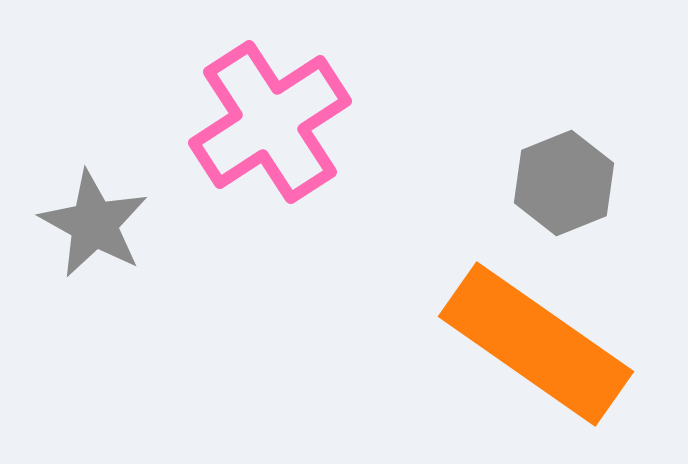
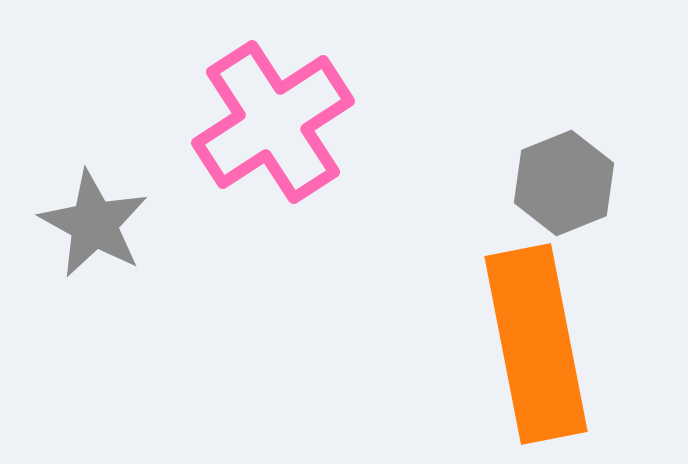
pink cross: moved 3 px right
orange rectangle: rotated 44 degrees clockwise
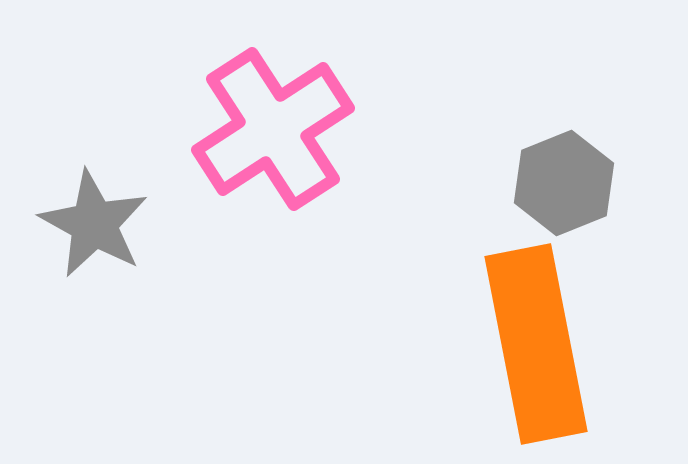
pink cross: moved 7 px down
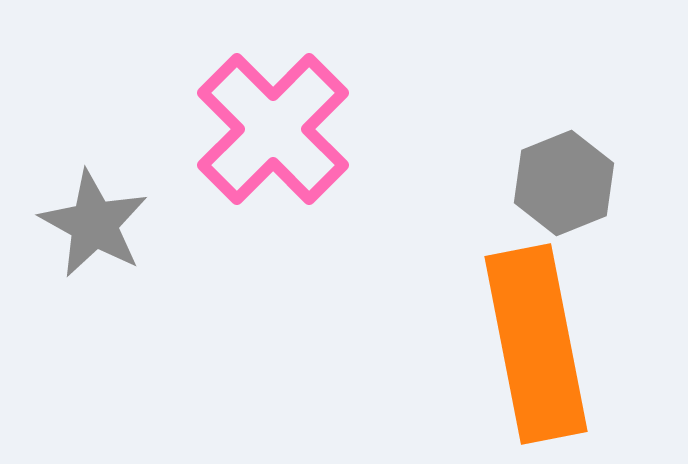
pink cross: rotated 12 degrees counterclockwise
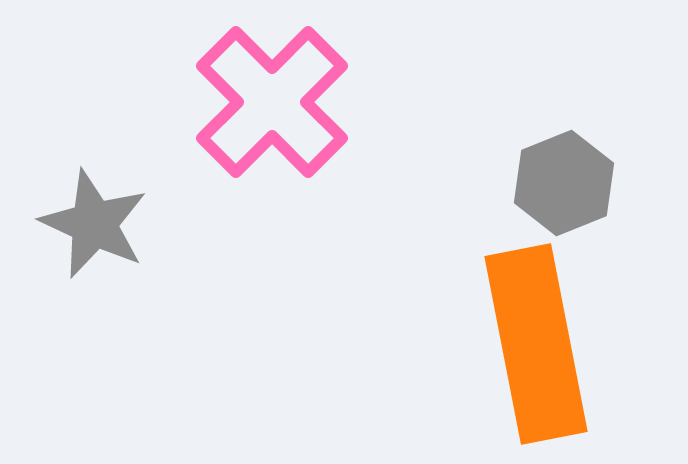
pink cross: moved 1 px left, 27 px up
gray star: rotated 4 degrees counterclockwise
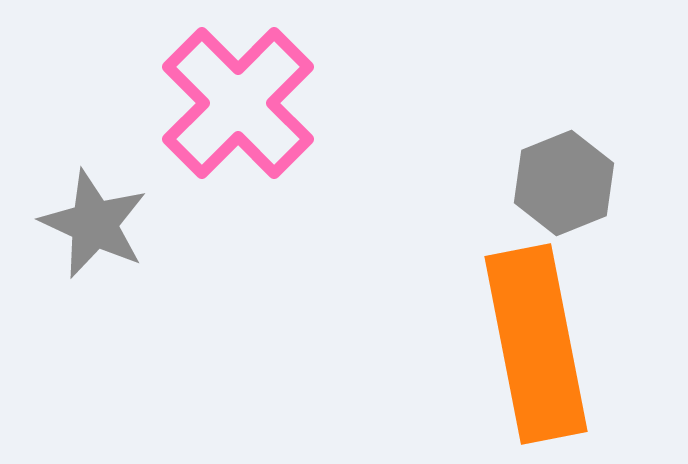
pink cross: moved 34 px left, 1 px down
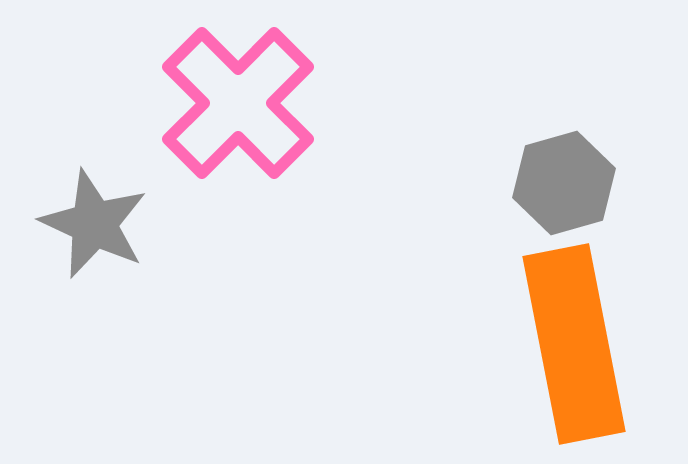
gray hexagon: rotated 6 degrees clockwise
orange rectangle: moved 38 px right
